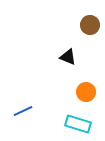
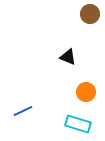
brown circle: moved 11 px up
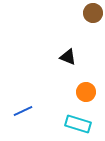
brown circle: moved 3 px right, 1 px up
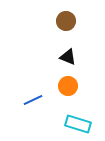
brown circle: moved 27 px left, 8 px down
orange circle: moved 18 px left, 6 px up
blue line: moved 10 px right, 11 px up
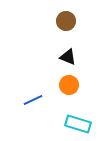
orange circle: moved 1 px right, 1 px up
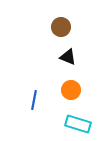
brown circle: moved 5 px left, 6 px down
orange circle: moved 2 px right, 5 px down
blue line: moved 1 px right; rotated 54 degrees counterclockwise
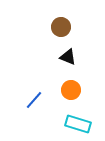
blue line: rotated 30 degrees clockwise
